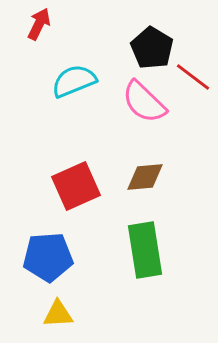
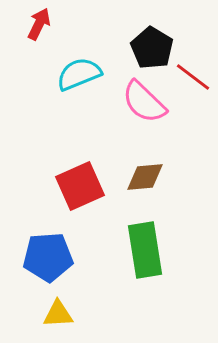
cyan semicircle: moved 5 px right, 7 px up
red square: moved 4 px right
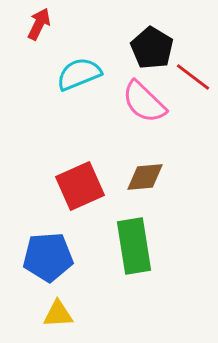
green rectangle: moved 11 px left, 4 px up
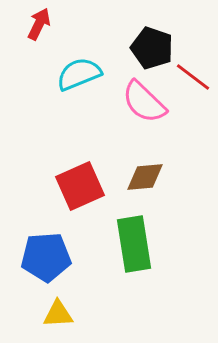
black pentagon: rotated 12 degrees counterclockwise
green rectangle: moved 2 px up
blue pentagon: moved 2 px left
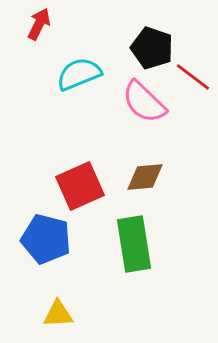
blue pentagon: moved 18 px up; rotated 18 degrees clockwise
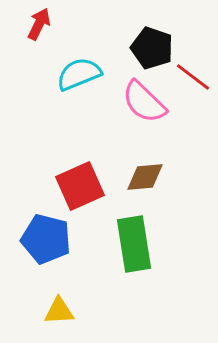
yellow triangle: moved 1 px right, 3 px up
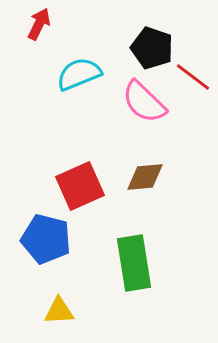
green rectangle: moved 19 px down
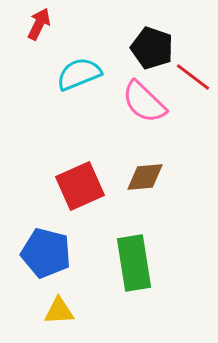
blue pentagon: moved 14 px down
